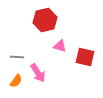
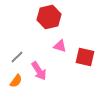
red hexagon: moved 4 px right, 3 px up
gray line: rotated 48 degrees counterclockwise
pink arrow: moved 1 px right, 2 px up
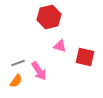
gray line: moved 1 px right, 6 px down; rotated 24 degrees clockwise
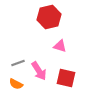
red square: moved 19 px left, 21 px down
orange semicircle: moved 3 px down; rotated 80 degrees clockwise
